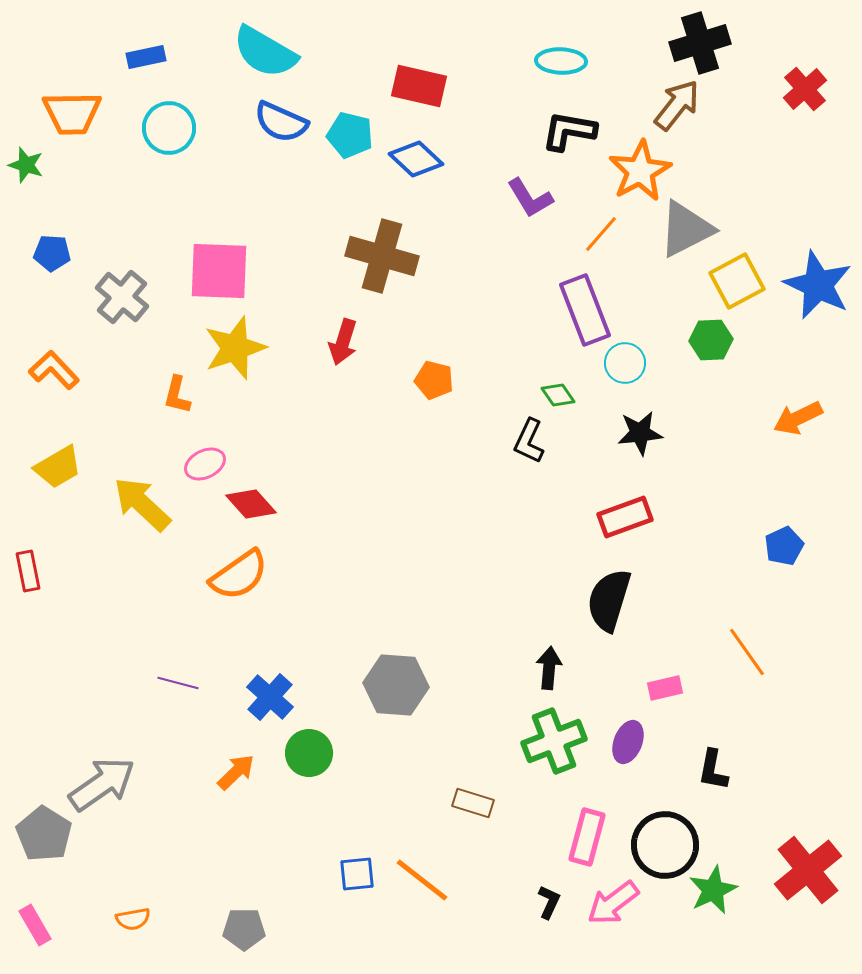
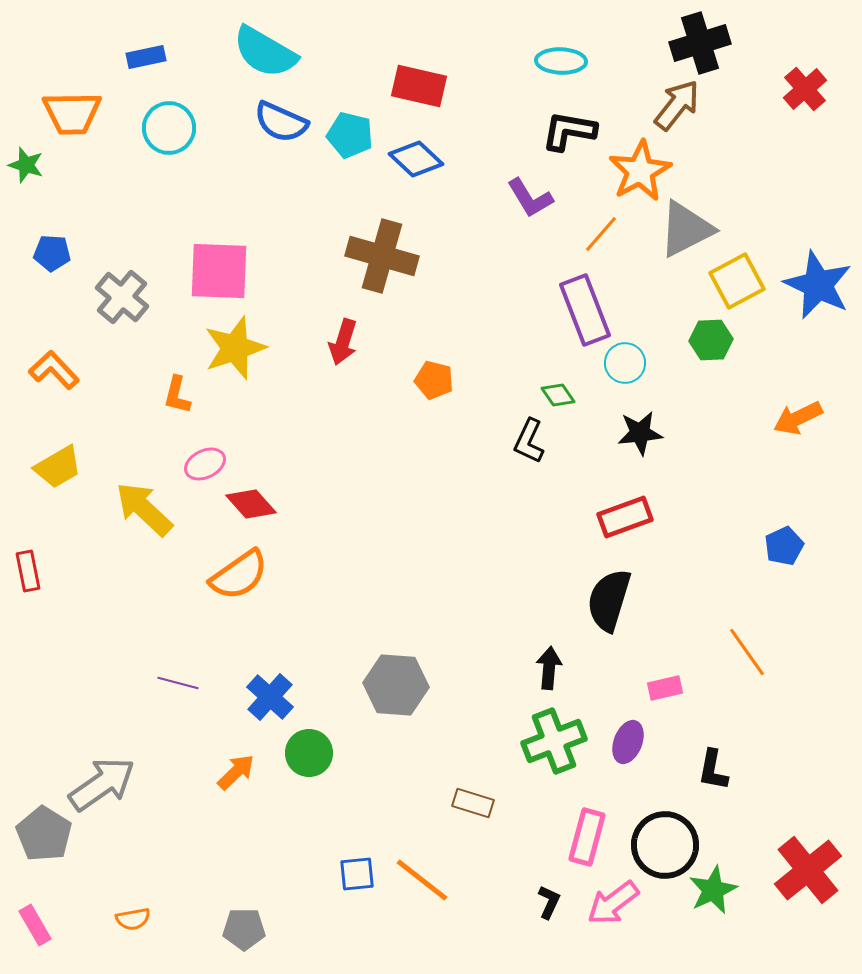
yellow arrow at (142, 504): moved 2 px right, 5 px down
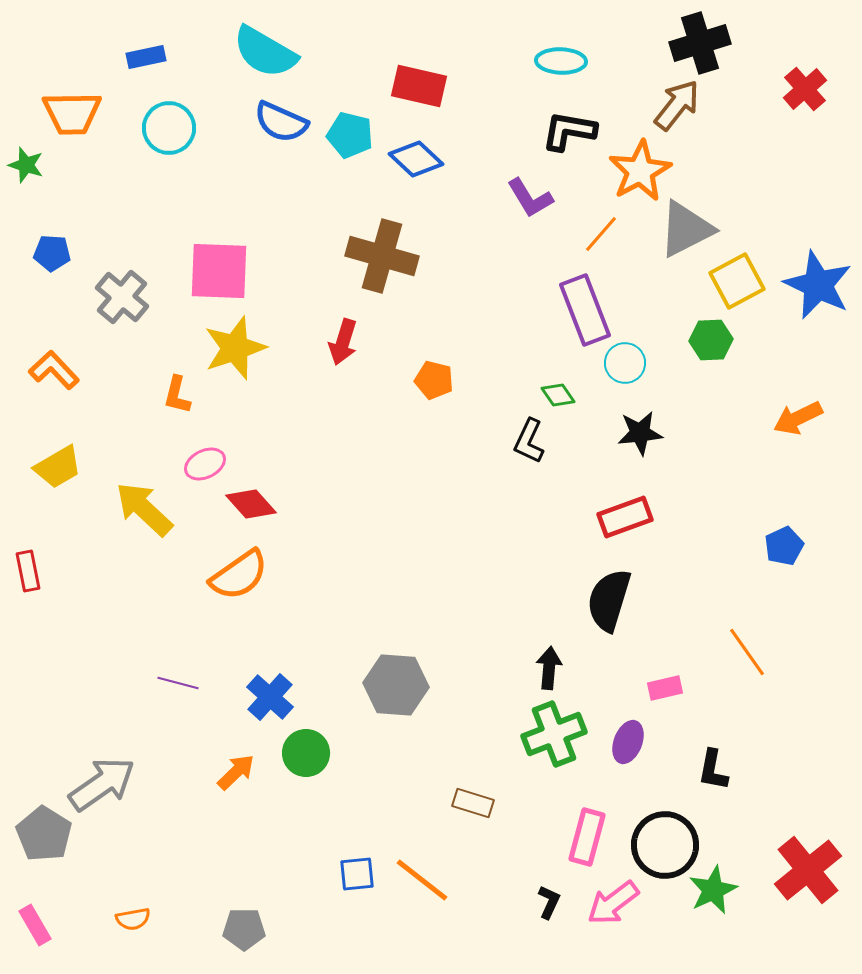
green cross at (554, 741): moved 7 px up
green circle at (309, 753): moved 3 px left
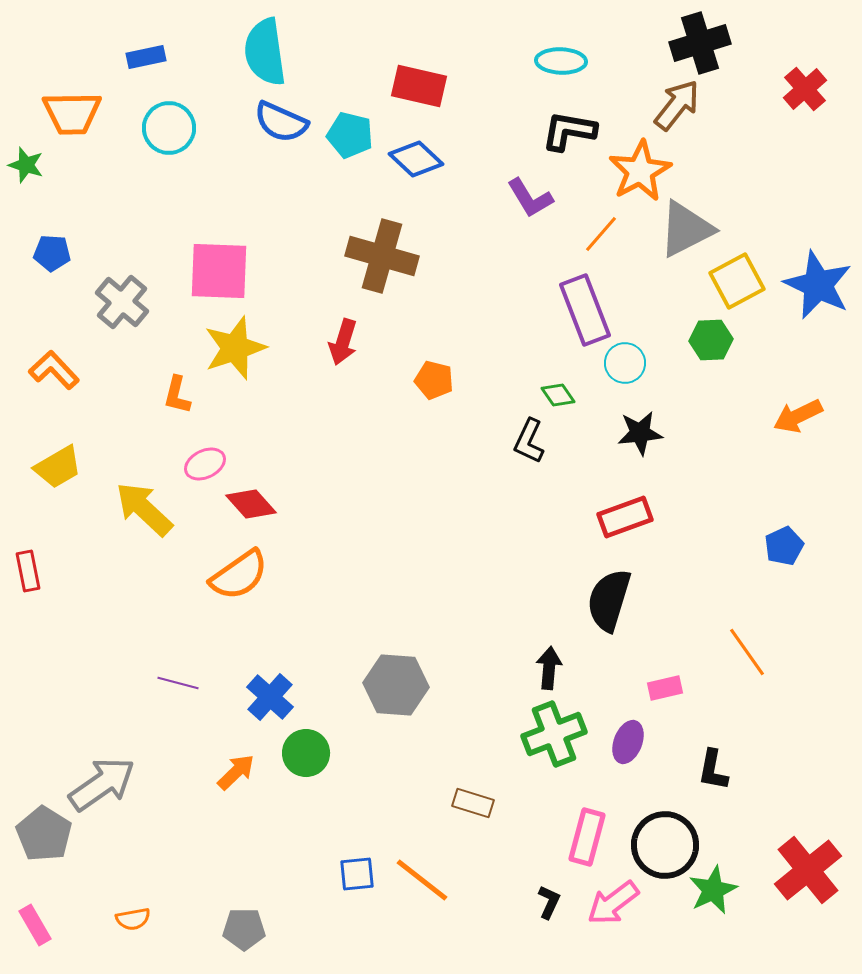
cyan semicircle at (265, 52): rotated 52 degrees clockwise
gray cross at (122, 297): moved 5 px down
orange arrow at (798, 418): moved 2 px up
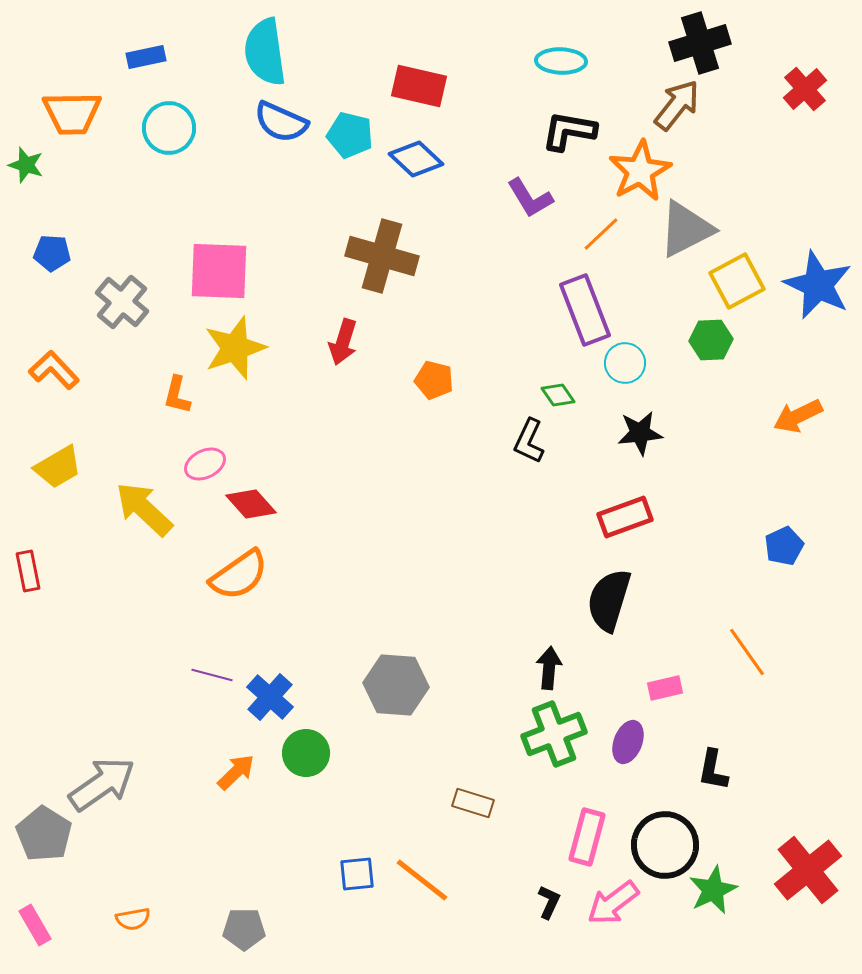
orange line at (601, 234): rotated 6 degrees clockwise
purple line at (178, 683): moved 34 px right, 8 px up
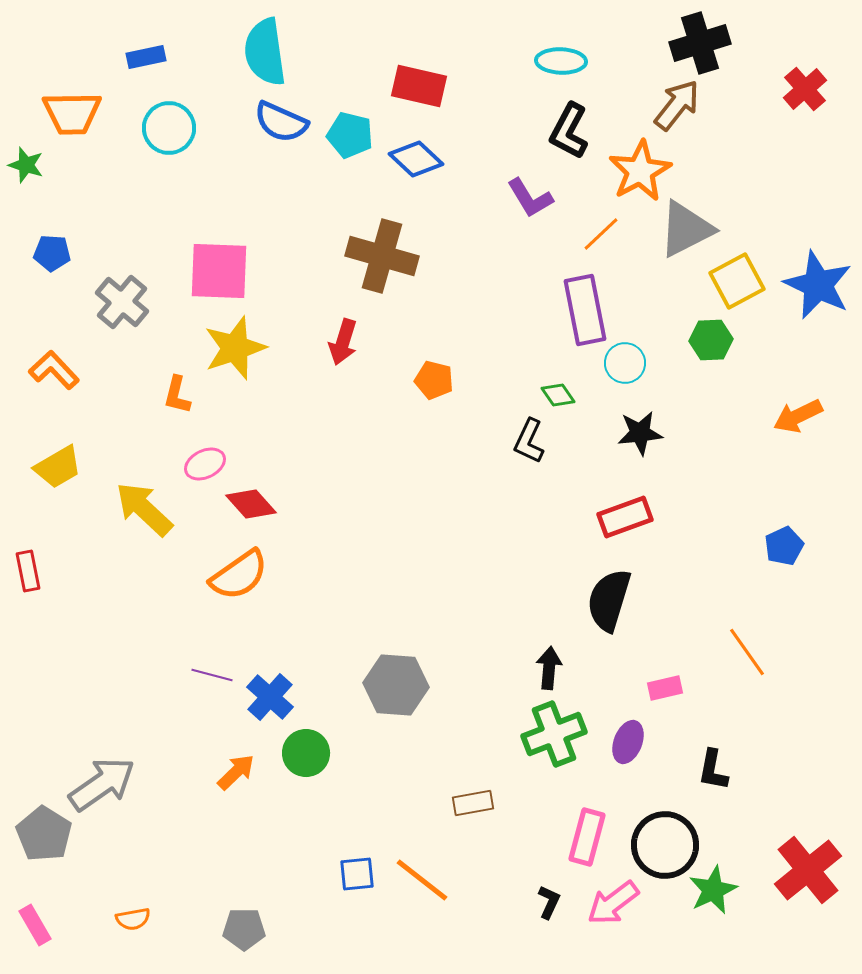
black L-shape at (569, 131): rotated 72 degrees counterclockwise
purple rectangle at (585, 310): rotated 10 degrees clockwise
brown rectangle at (473, 803): rotated 27 degrees counterclockwise
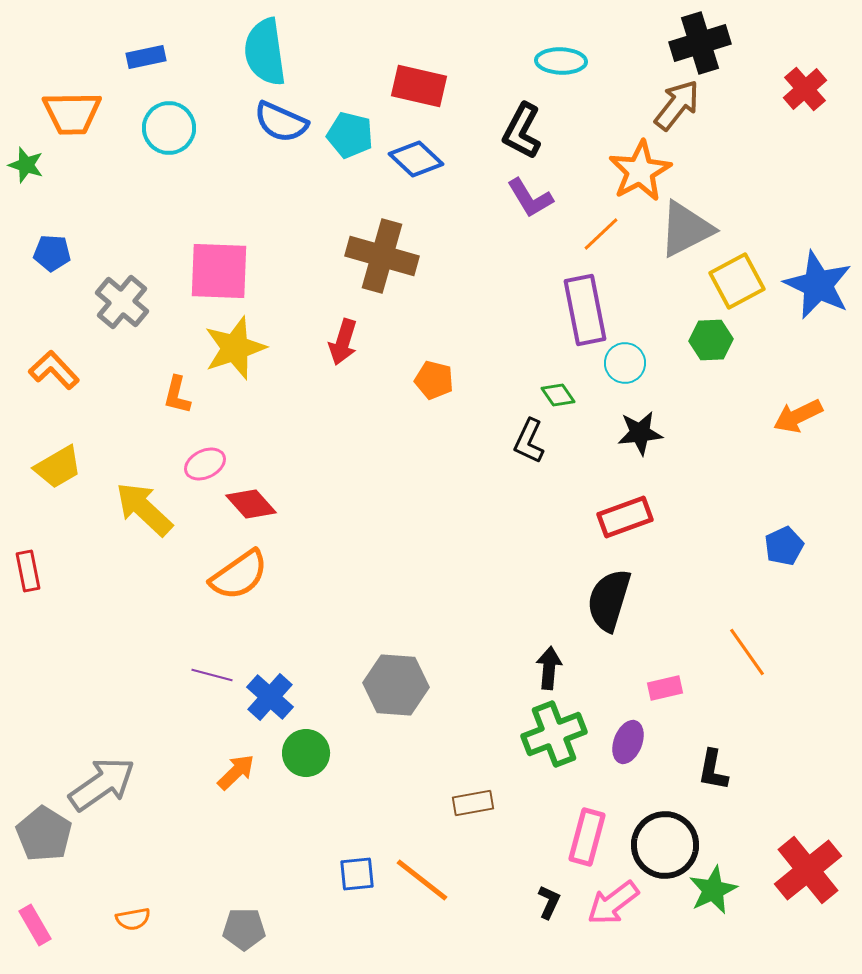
black L-shape at (569, 131): moved 47 px left
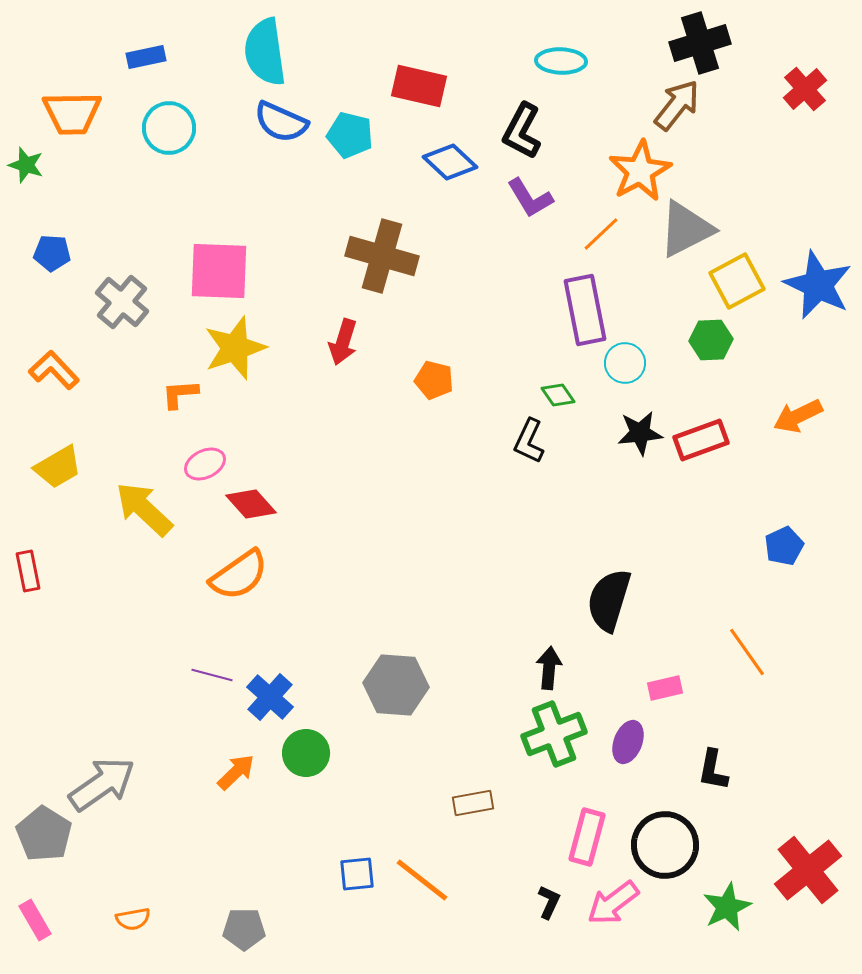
blue diamond at (416, 159): moved 34 px right, 3 px down
orange L-shape at (177, 395): moved 3 px right, 1 px up; rotated 72 degrees clockwise
red rectangle at (625, 517): moved 76 px right, 77 px up
green star at (713, 890): moved 14 px right, 17 px down
pink rectangle at (35, 925): moved 5 px up
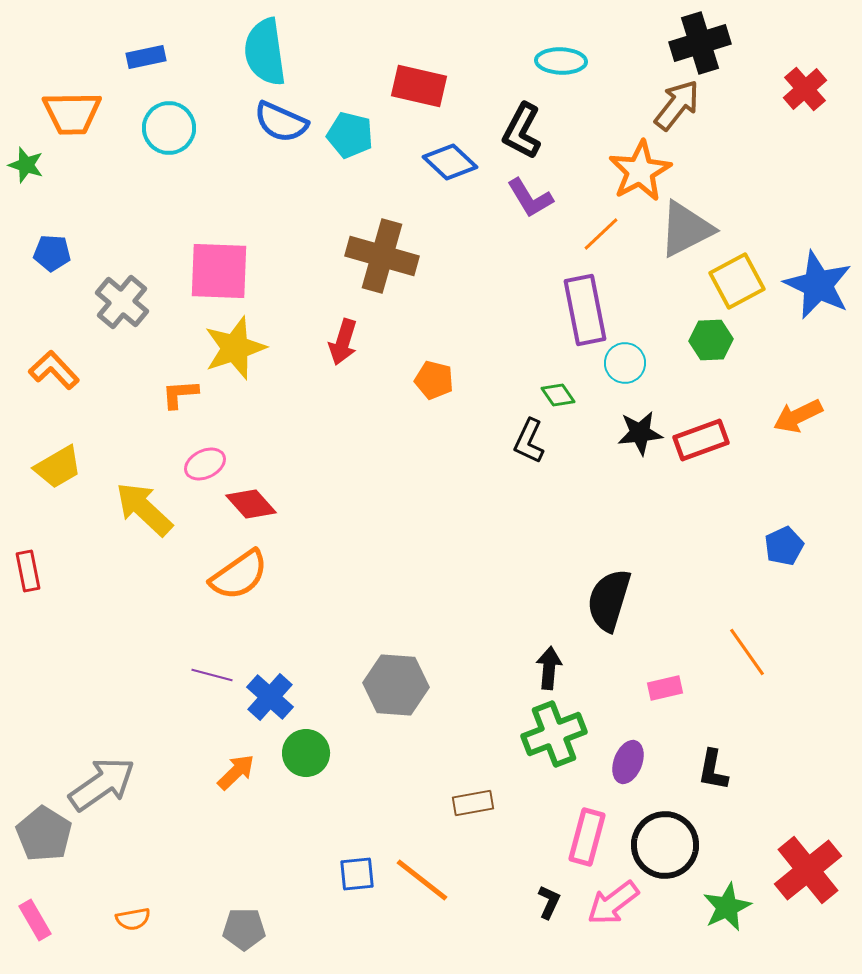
purple ellipse at (628, 742): moved 20 px down
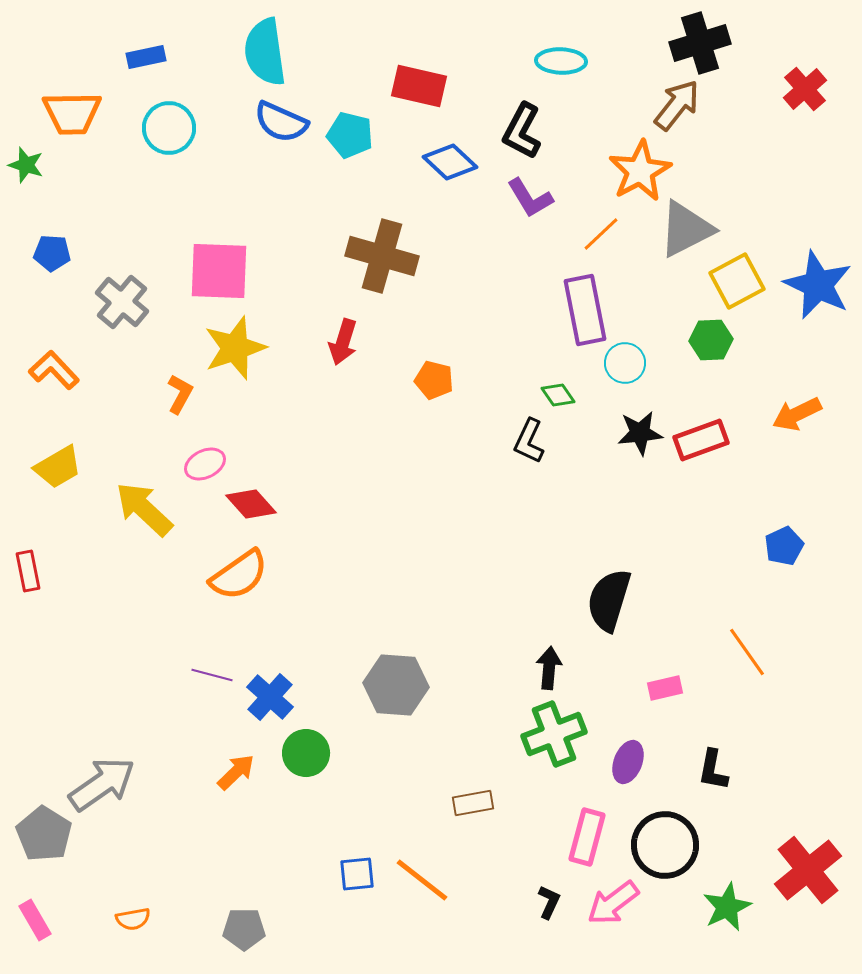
orange L-shape at (180, 394): rotated 123 degrees clockwise
orange arrow at (798, 416): moved 1 px left, 2 px up
